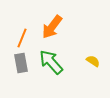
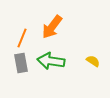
green arrow: moved 1 px up; rotated 40 degrees counterclockwise
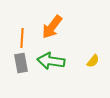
orange line: rotated 18 degrees counterclockwise
yellow semicircle: rotated 96 degrees clockwise
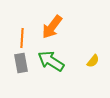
green arrow: rotated 24 degrees clockwise
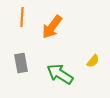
orange line: moved 21 px up
green arrow: moved 9 px right, 13 px down
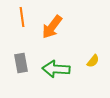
orange line: rotated 12 degrees counterclockwise
green arrow: moved 4 px left, 5 px up; rotated 28 degrees counterclockwise
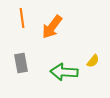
orange line: moved 1 px down
green arrow: moved 8 px right, 3 px down
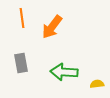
yellow semicircle: moved 4 px right, 23 px down; rotated 136 degrees counterclockwise
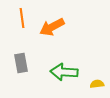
orange arrow: rotated 25 degrees clockwise
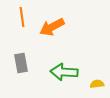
orange line: moved 1 px up
